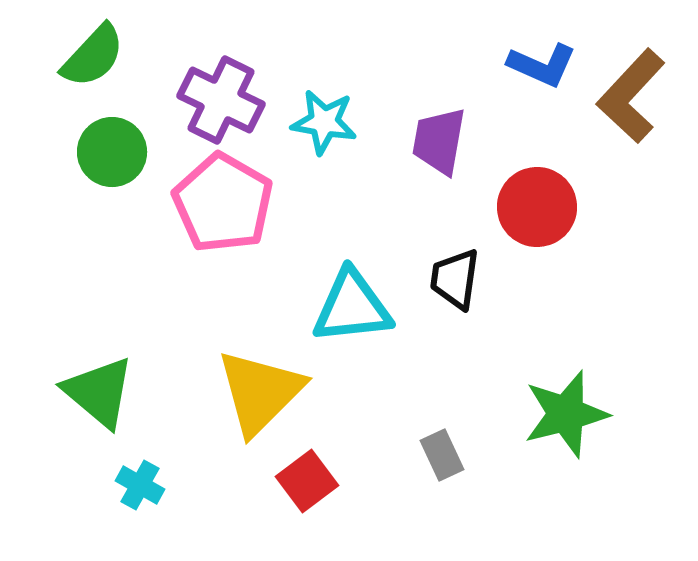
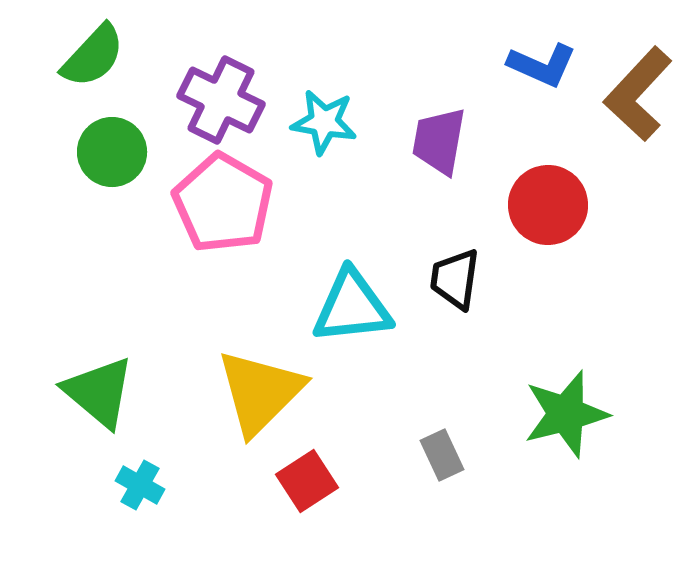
brown L-shape: moved 7 px right, 2 px up
red circle: moved 11 px right, 2 px up
red square: rotated 4 degrees clockwise
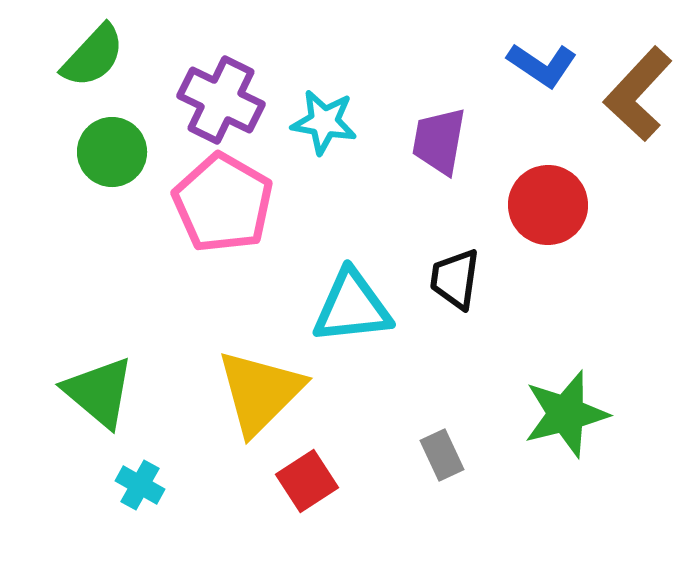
blue L-shape: rotated 10 degrees clockwise
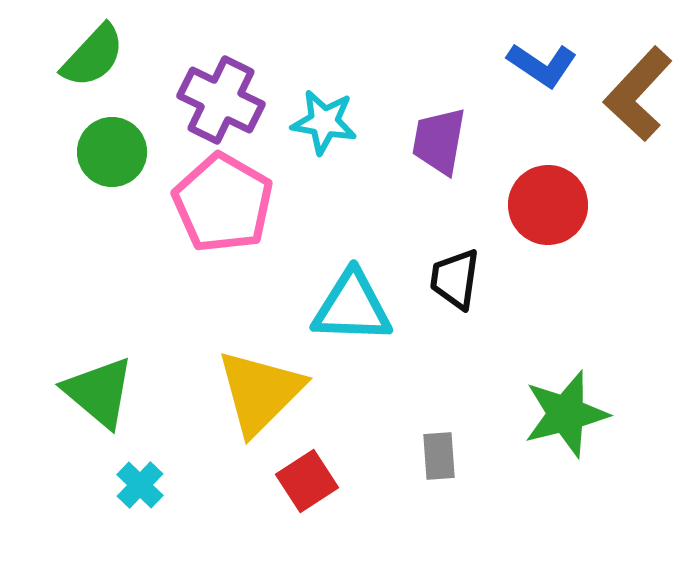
cyan triangle: rotated 8 degrees clockwise
gray rectangle: moved 3 px left, 1 px down; rotated 21 degrees clockwise
cyan cross: rotated 15 degrees clockwise
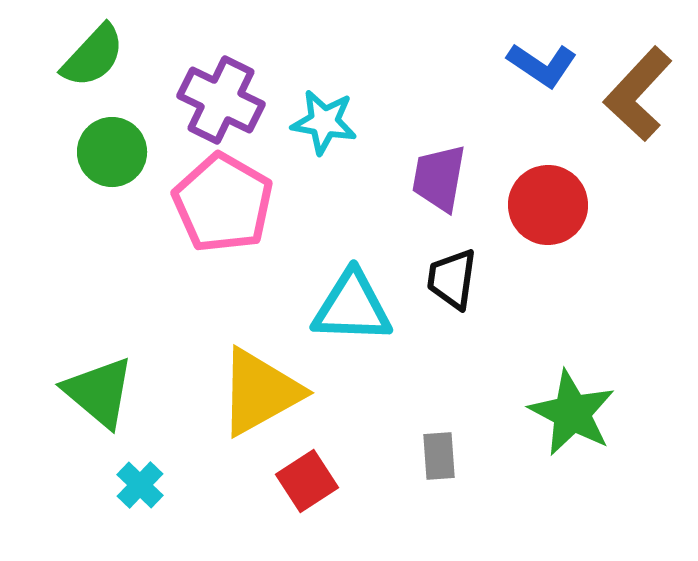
purple trapezoid: moved 37 px down
black trapezoid: moved 3 px left
yellow triangle: rotated 16 degrees clockwise
green star: moved 6 px right, 1 px up; rotated 30 degrees counterclockwise
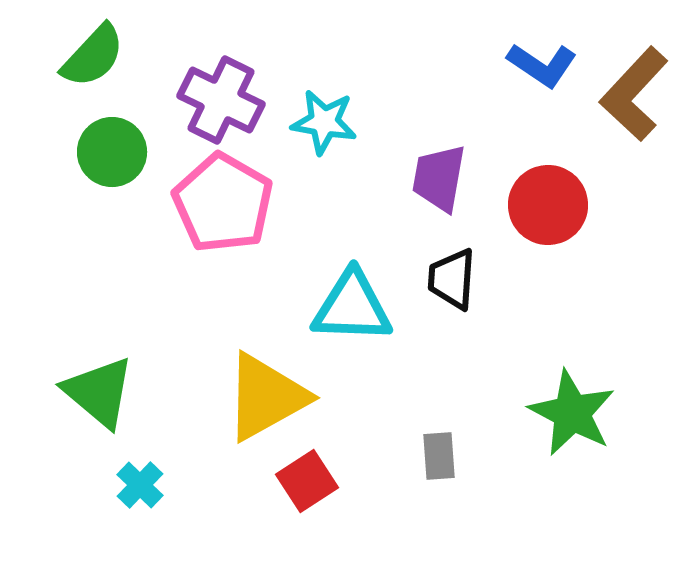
brown L-shape: moved 4 px left
black trapezoid: rotated 4 degrees counterclockwise
yellow triangle: moved 6 px right, 5 px down
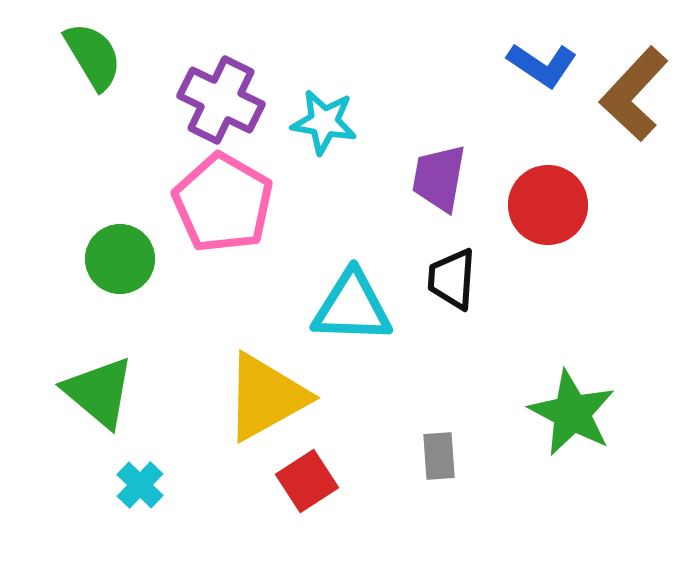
green semicircle: rotated 74 degrees counterclockwise
green circle: moved 8 px right, 107 px down
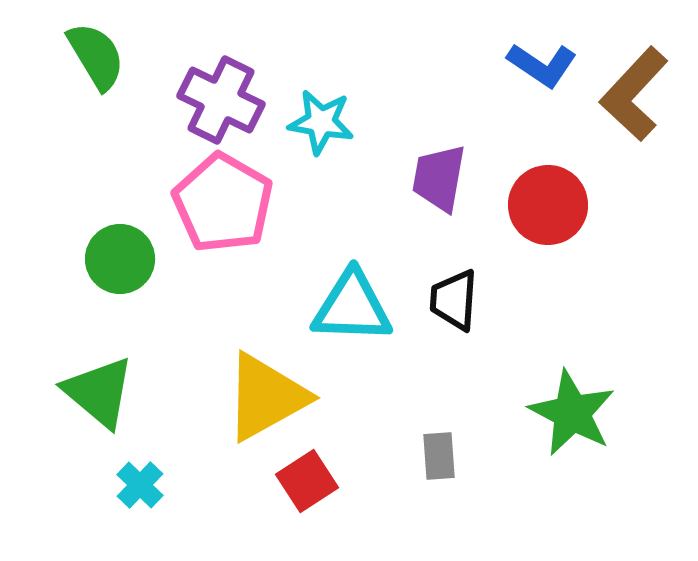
green semicircle: moved 3 px right
cyan star: moved 3 px left
black trapezoid: moved 2 px right, 21 px down
